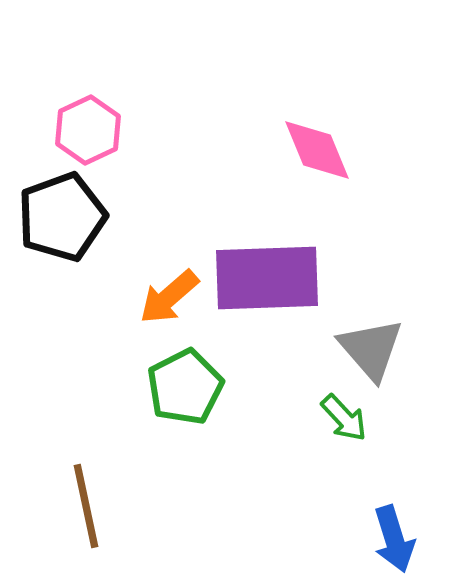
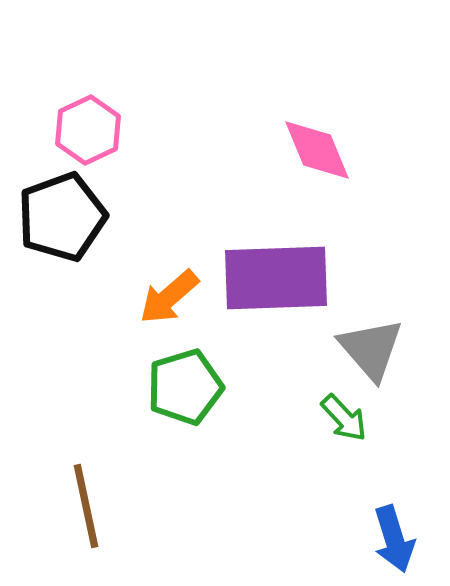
purple rectangle: moved 9 px right
green pentagon: rotated 10 degrees clockwise
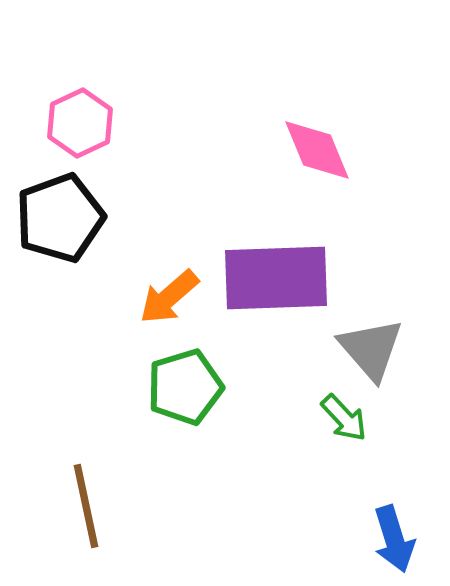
pink hexagon: moved 8 px left, 7 px up
black pentagon: moved 2 px left, 1 px down
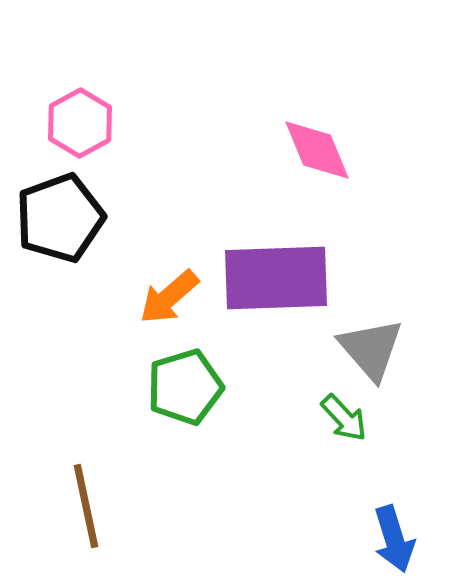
pink hexagon: rotated 4 degrees counterclockwise
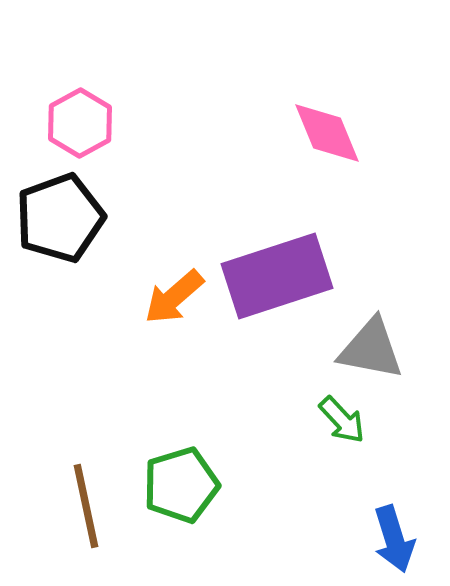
pink diamond: moved 10 px right, 17 px up
purple rectangle: moved 1 px right, 2 px up; rotated 16 degrees counterclockwise
orange arrow: moved 5 px right
gray triangle: rotated 38 degrees counterclockwise
green pentagon: moved 4 px left, 98 px down
green arrow: moved 2 px left, 2 px down
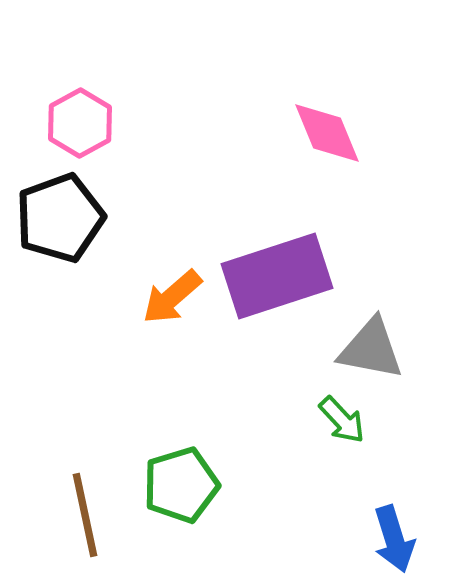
orange arrow: moved 2 px left
brown line: moved 1 px left, 9 px down
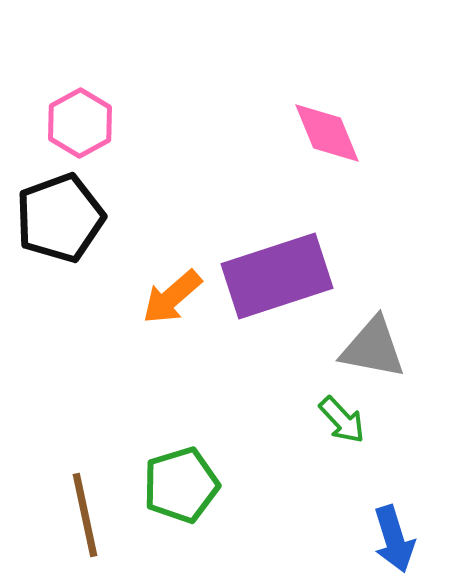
gray triangle: moved 2 px right, 1 px up
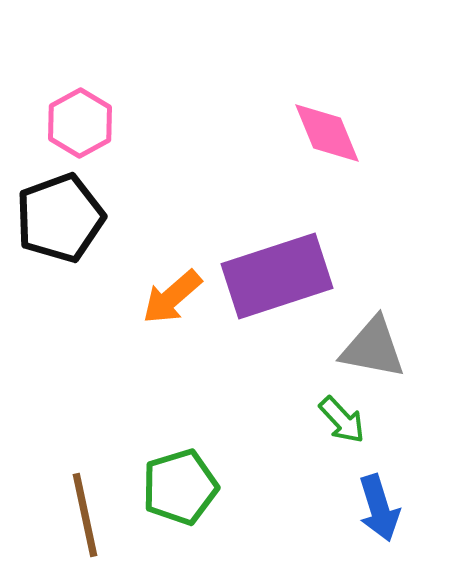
green pentagon: moved 1 px left, 2 px down
blue arrow: moved 15 px left, 31 px up
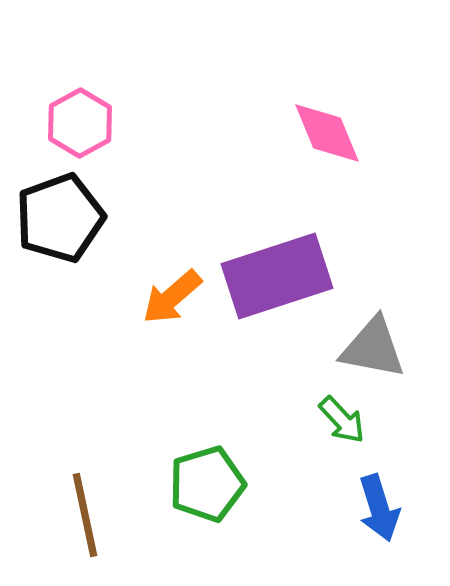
green pentagon: moved 27 px right, 3 px up
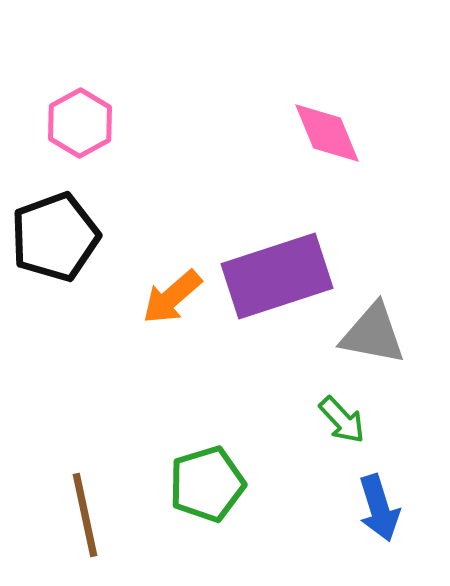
black pentagon: moved 5 px left, 19 px down
gray triangle: moved 14 px up
